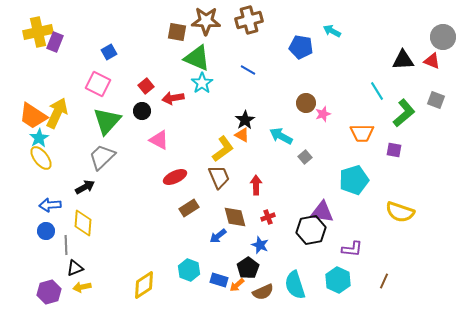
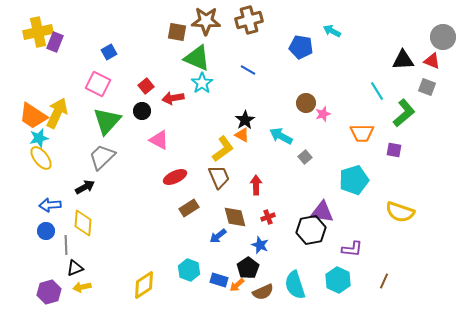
gray square at (436, 100): moved 9 px left, 13 px up
cyan star at (39, 138): rotated 18 degrees clockwise
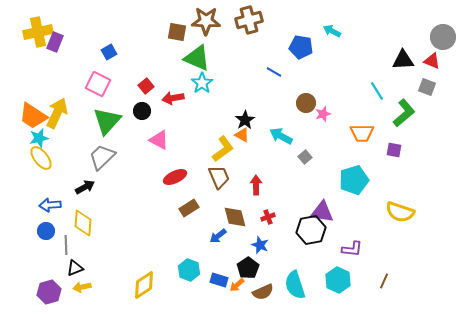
blue line at (248, 70): moved 26 px right, 2 px down
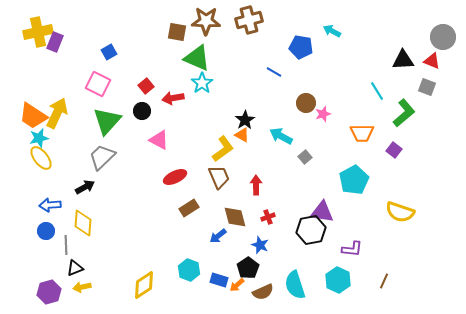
purple square at (394, 150): rotated 28 degrees clockwise
cyan pentagon at (354, 180): rotated 12 degrees counterclockwise
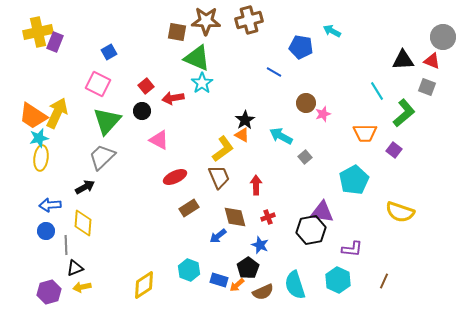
orange trapezoid at (362, 133): moved 3 px right
yellow ellipse at (41, 158): rotated 45 degrees clockwise
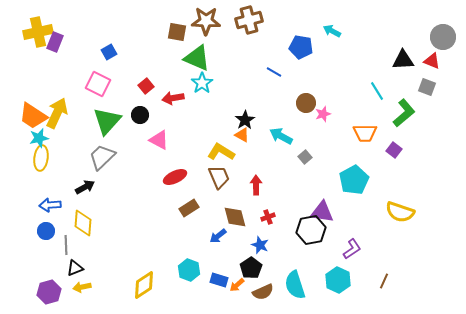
black circle at (142, 111): moved 2 px left, 4 px down
yellow L-shape at (223, 149): moved 2 px left, 3 px down; rotated 112 degrees counterclockwise
purple L-shape at (352, 249): rotated 40 degrees counterclockwise
black pentagon at (248, 268): moved 3 px right
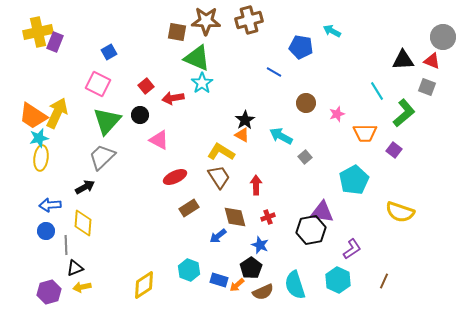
pink star at (323, 114): moved 14 px right
brown trapezoid at (219, 177): rotated 10 degrees counterclockwise
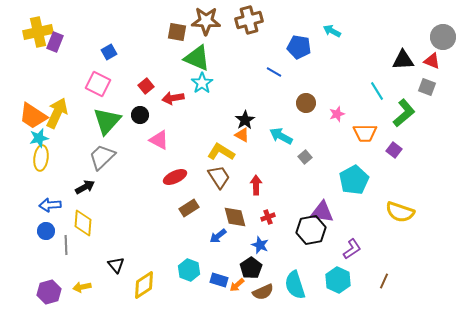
blue pentagon at (301, 47): moved 2 px left
black triangle at (75, 268): moved 41 px right, 3 px up; rotated 48 degrees counterclockwise
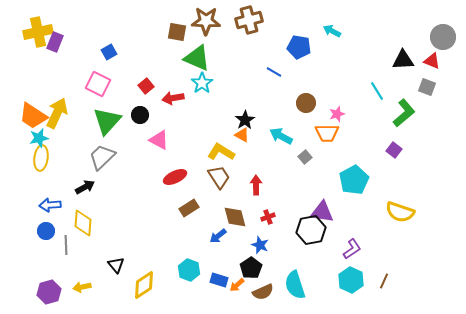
orange trapezoid at (365, 133): moved 38 px left
cyan hexagon at (338, 280): moved 13 px right
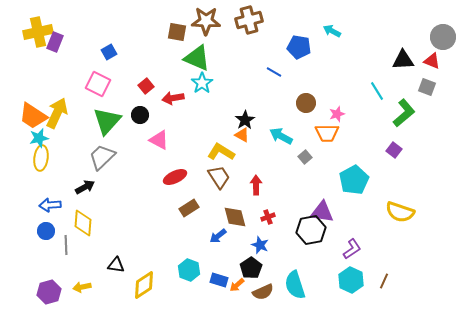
black triangle at (116, 265): rotated 42 degrees counterclockwise
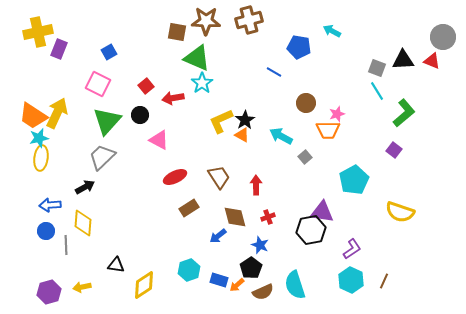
purple rectangle at (55, 42): moved 4 px right, 7 px down
gray square at (427, 87): moved 50 px left, 19 px up
orange trapezoid at (327, 133): moved 1 px right, 3 px up
yellow L-shape at (221, 152): moved 31 px up; rotated 56 degrees counterclockwise
cyan hexagon at (189, 270): rotated 20 degrees clockwise
